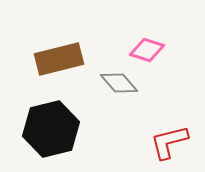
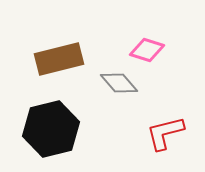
red L-shape: moved 4 px left, 9 px up
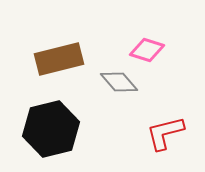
gray diamond: moved 1 px up
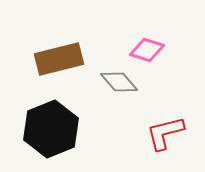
black hexagon: rotated 8 degrees counterclockwise
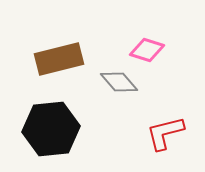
black hexagon: rotated 16 degrees clockwise
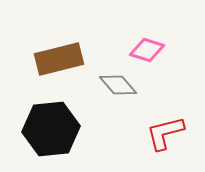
gray diamond: moved 1 px left, 3 px down
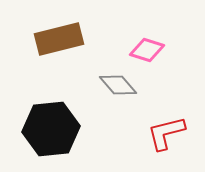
brown rectangle: moved 20 px up
red L-shape: moved 1 px right
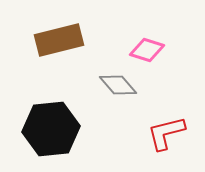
brown rectangle: moved 1 px down
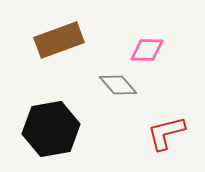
brown rectangle: rotated 6 degrees counterclockwise
pink diamond: rotated 16 degrees counterclockwise
black hexagon: rotated 4 degrees counterclockwise
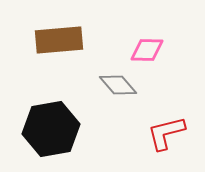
brown rectangle: rotated 15 degrees clockwise
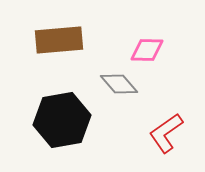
gray diamond: moved 1 px right, 1 px up
black hexagon: moved 11 px right, 9 px up
red L-shape: rotated 21 degrees counterclockwise
